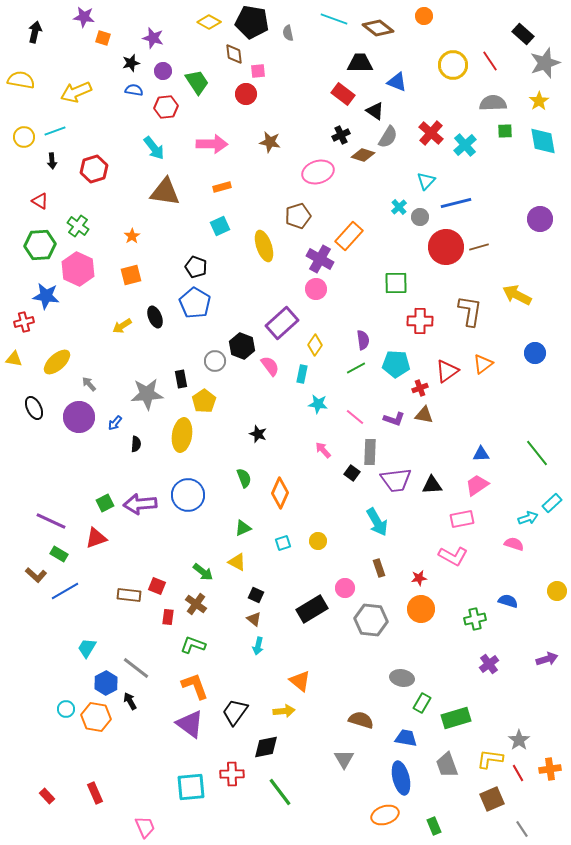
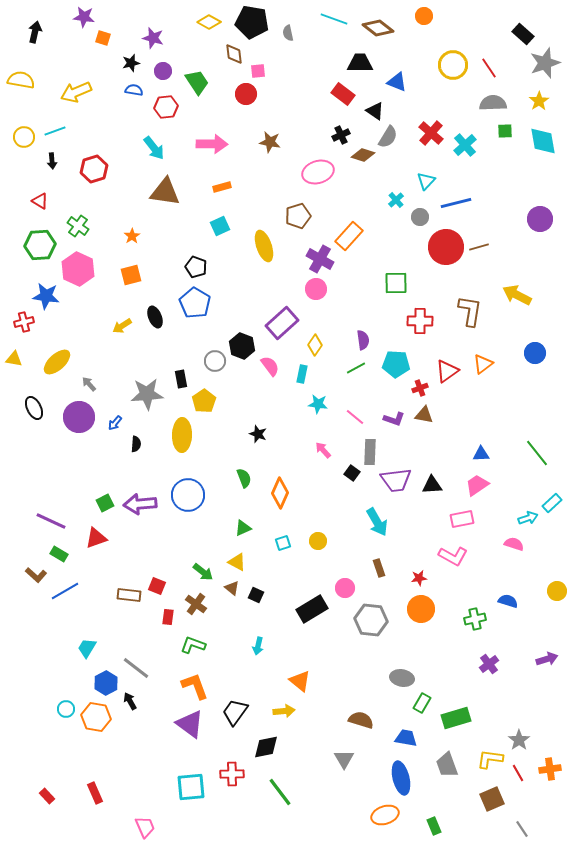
red line at (490, 61): moved 1 px left, 7 px down
cyan cross at (399, 207): moved 3 px left, 7 px up
yellow ellipse at (182, 435): rotated 8 degrees counterclockwise
brown triangle at (254, 619): moved 22 px left, 31 px up
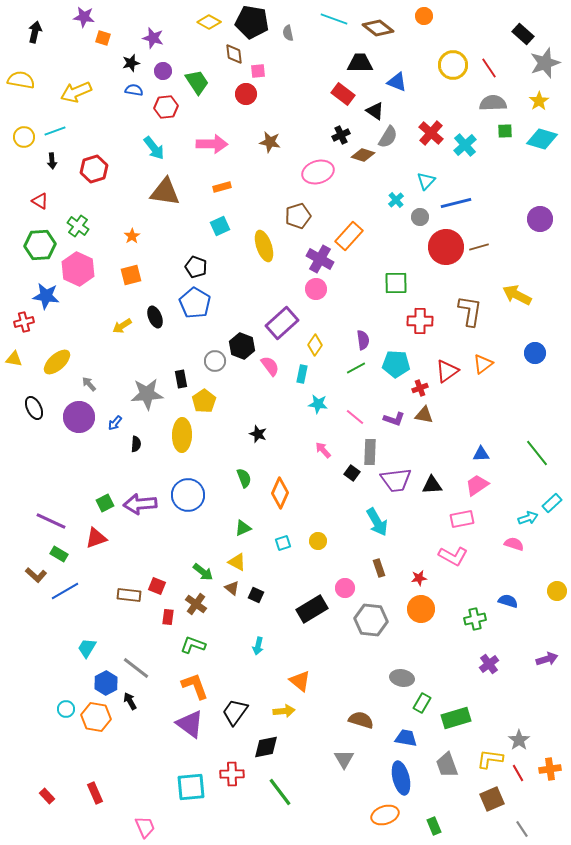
cyan diamond at (543, 141): moved 1 px left, 2 px up; rotated 64 degrees counterclockwise
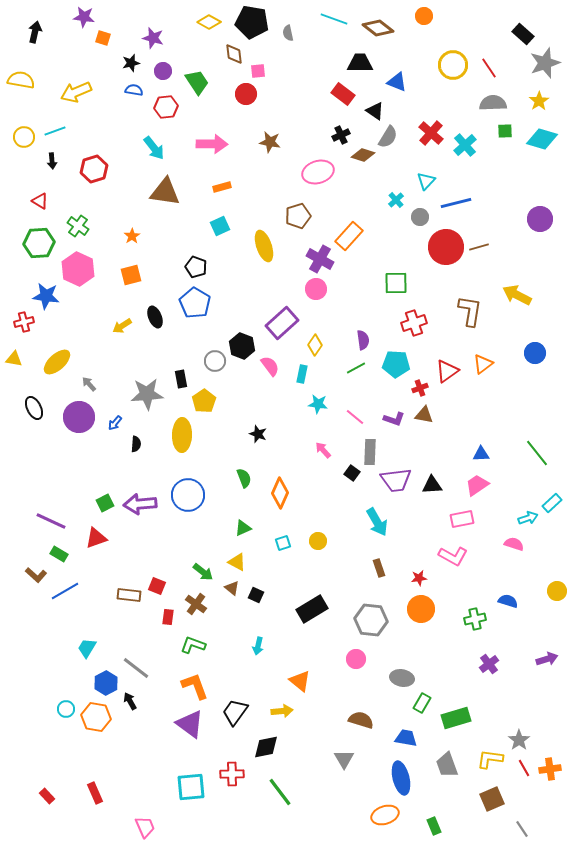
green hexagon at (40, 245): moved 1 px left, 2 px up
red cross at (420, 321): moved 6 px left, 2 px down; rotated 20 degrees counterclockwise
pink circle at (345, 588): moved 11 px right, 71 px down
yellow arrow at (284, 711): moved 2 px left
red line at (518, 773): moved 6 px right, 5 px up
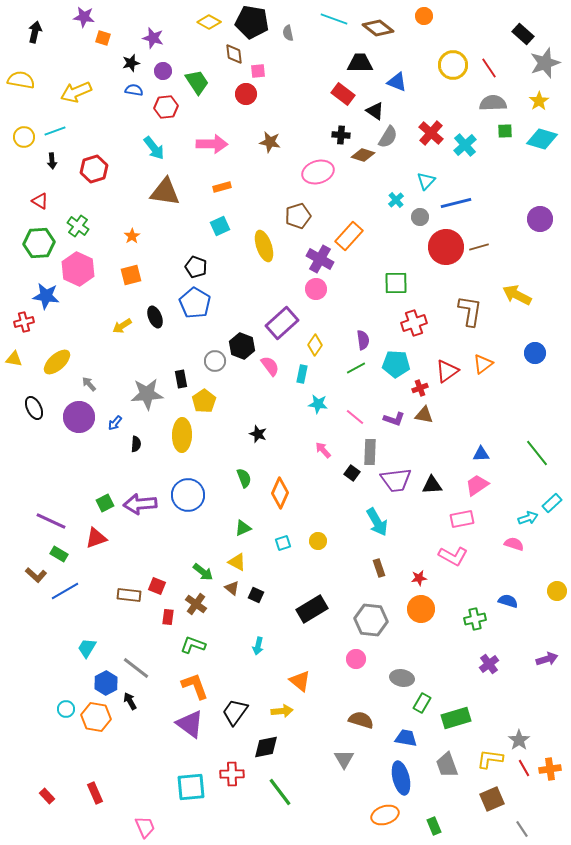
black cross at (341, 135): rotated 30 degrees clockwise
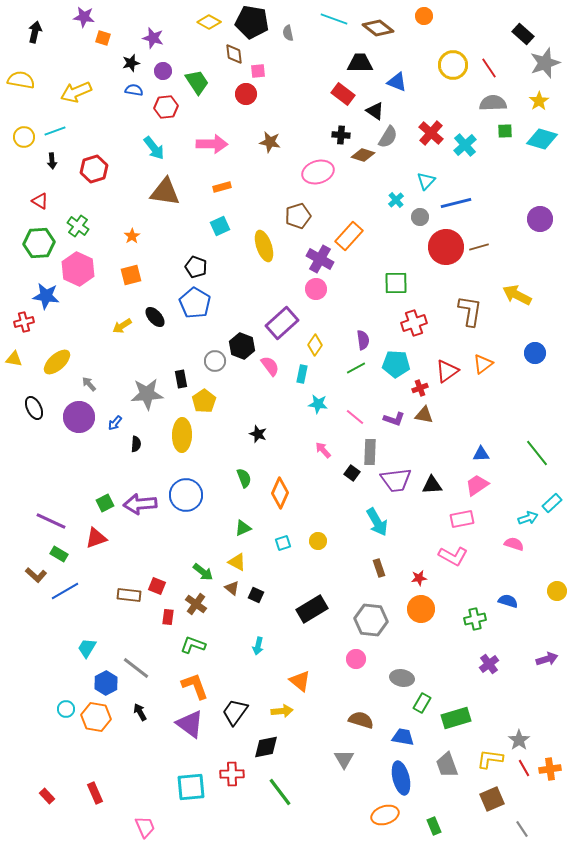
black ellipse at (155, 317): rotated 20 degrees counterclockwise
blue circle at (188, 495): moved 2 px left
black arrow at (130, 701): moved 10 px right, 11 px down
blue trapezoid at (406, 738): moved 3 px left, 1 px up
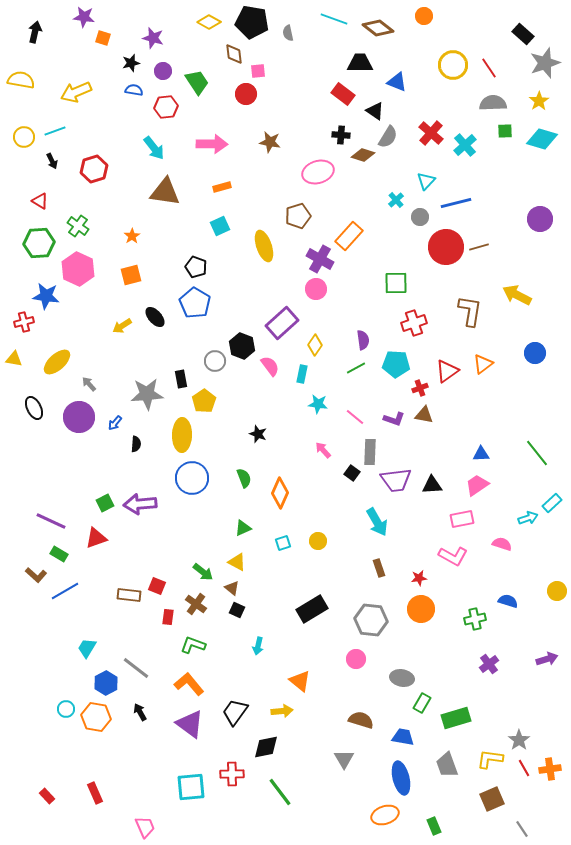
black arrow at (52, 161): rotated 21 degrees counterclockwise
blue circle at (186, 495): moved 6 px right, 17 px up
pink semicircle at (514, 544): moved 12 px left
black square at (256, 595): moved 19 px left, 15 px down
orange L-shape at (195, 686): moved 6 px left, 2 px up; rotated 20 degrees counterclockwise
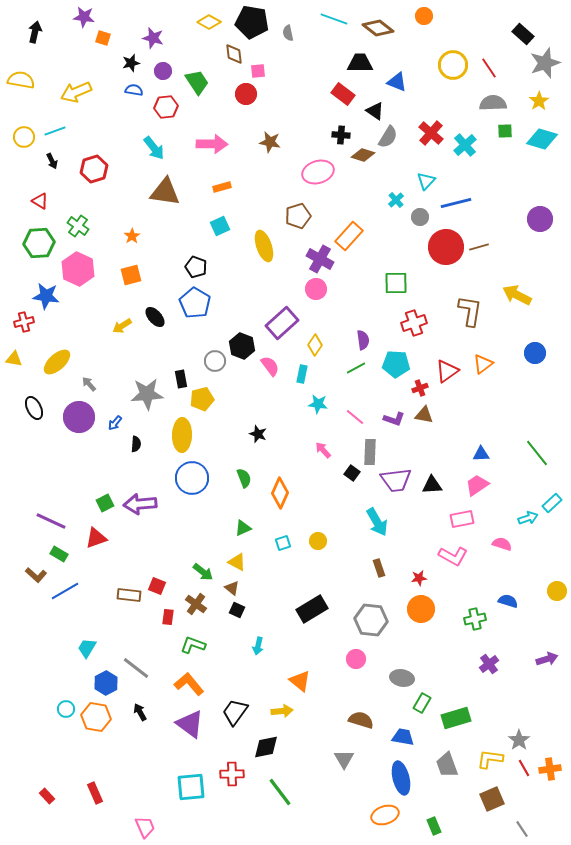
yellow pentagon at (204, 401): moved 2 px left, 2 px up; rotated 20 degrees clockwise
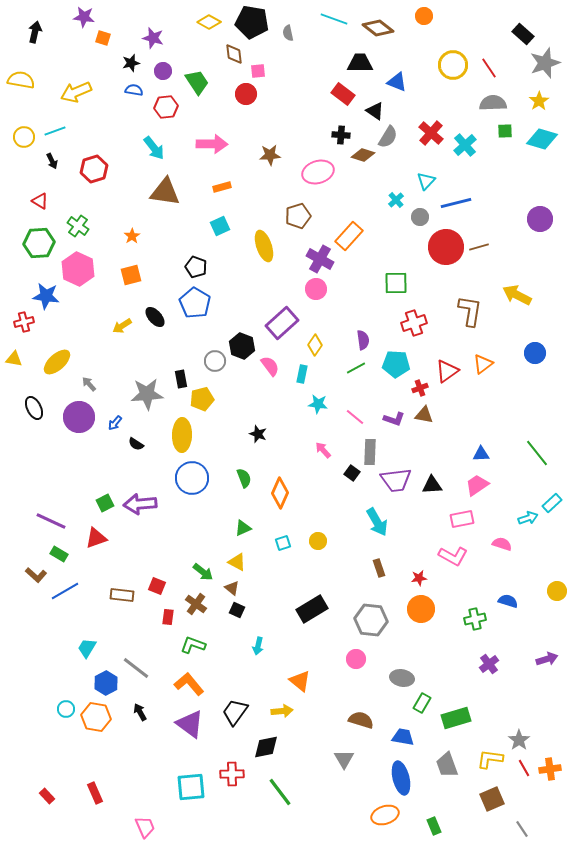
brown star at (270, 142): moved 13 px down; rotated 15 degrees counterclockwise
black semicircle at (136, 444): rotated 119 degrees clockwise
brown rectangle at (129, 595): moved 7 px left
